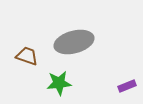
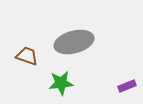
green star: moved 2 px right
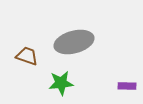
purple rectangle: rotated 24 degrees clockwise
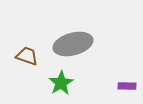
gray ellipse: moved 1 px left, 2 px down
green star: rotated 25 degrees counterclockwise
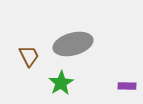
brown trapezoid: moved 2 px right; rotated 45 degrees clockwise
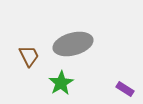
purple rectangle: moved 2 px left, 3 px down; rotated 30 degrees clockwise
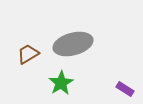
brown trapezoid: moved 1 px left, 2 px up; rotated 95 degrees counterclockwise
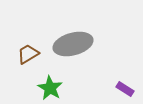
green star: moved 11 px left, 5 px down; rotated 10 degrees counterclockwise
